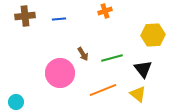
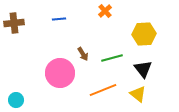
orange cross: rotated 24 degrees counterclockwise
brown cross: moved 11 px left, 7 px down
yellow hexagon: moved 9 px left, 1 px up
cyan circle: moved 2 px up
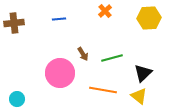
yellow hexagon: moved 5 px right, 16 px up
black triangle: moved 4 px down; rotated 24 degrees clockwise
orange line: rotated 32 degrees clockwise
yellow triangle: moved 1 px right, 2 px down
cyan circle: moved 1 px right, 1 px up
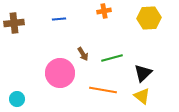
orange cross: moved 1 px left; rotated 32 degrees clockwise
yellow triangle: moved 3 px right
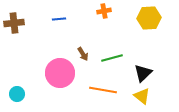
cyan circle: moved 5 px up
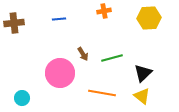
orange line: moved 1 px left, 3 px down
cyan circle: moved 5 px right, 4 px down
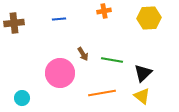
green line: moved 2 px down; rotated 25 degrees clockwise
orange line: rotated 20 degrees counterclockwise
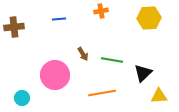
orange cross: moved 3 px left
brown cross: moved 4 px down
pink circle: moved 5 px left, 2 px down
yellow triangle: moved 17 px right; rotated 42 degrees counterclockwise
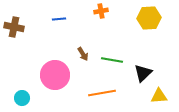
brown cross: rotated 18 degrees clockwise
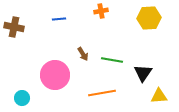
black triangle: rotated 12 degrees counterclockwise
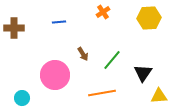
orange cross: moved 2 px right, 1 px down; rotated 24 degrees counterclockwise
blue line: moved 3 px down
brown cross: moved 1 px down; rotated 12 degrees counterclockwise
green line: rotated 60 degrees counterclockwise
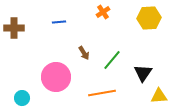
brown arrow: moved 1 px right, 1 px up
pink circle: moved 1 px right, 2 px down
